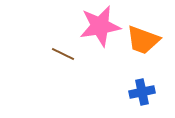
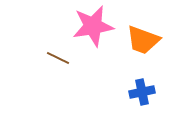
pink star: moved 7 px left
brown line: moved 5 px left, 4 px down
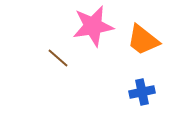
orange trapezoid: rotated 18 degrees clockwise
brown line: rotated 15 degrees clockwise
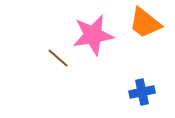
pink star: moved 9 px down
orange trapezoid: moved 2 px right, 17 px up
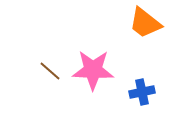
pink star: moved 35 px down; rotated 12 degrees clockwise
brown line: moved 8 px left, 13 px down
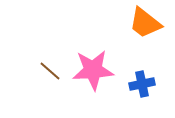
pink star: rotated 6 degrees counterclockwise
blue cross: moved 8 px up
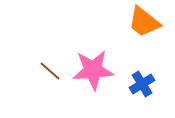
orange trapezoid: moved 1 px left, 1 px up
blue cross: rotated 20 degrees counterclockwise
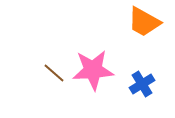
orange trapezoid: rotated 9 degrees counterclockwise
brown line: moved 4 px right, 2 px down
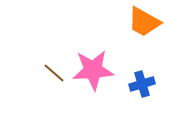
blue cross: rotated 15 degrees clockwise
